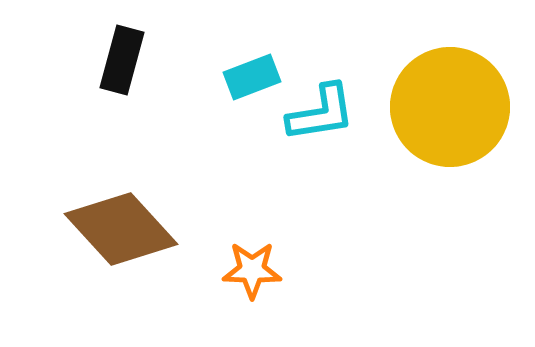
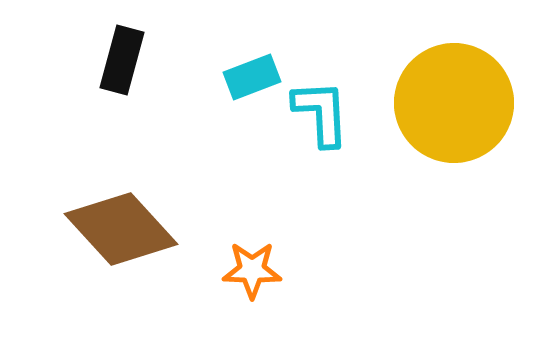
yellow circle: moved 4 px right, 4 px up
cyan L-shape: rotated 84 degrees counterclockwise
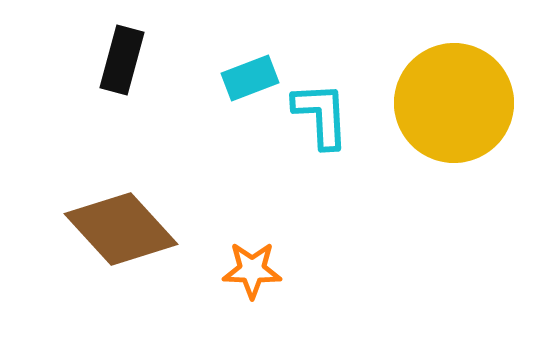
cyan rectangle: moved 2 px left, 1 px down
cyan L-shape: moved 2 px down
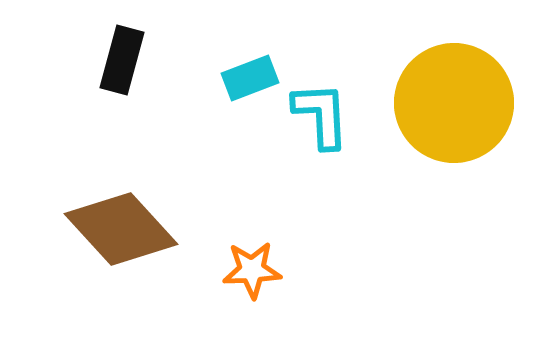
orange star: rotated 4 degrees counterclockwise
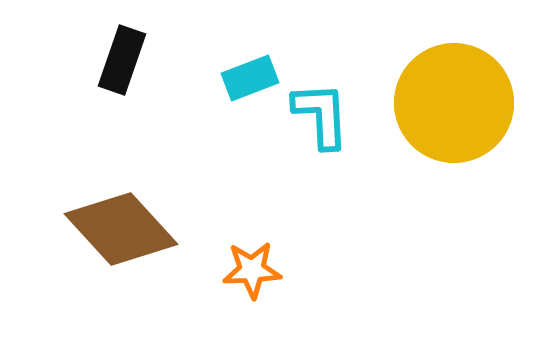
black rectangle: rotated 4 degrees clockwise
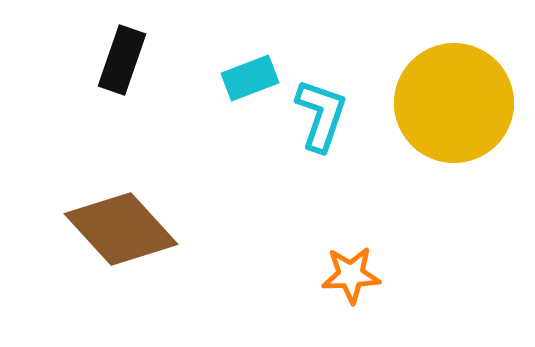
cyan L-shape: rotated 22 degrees clockwise
orange star: moved 99 px right, 5 px down
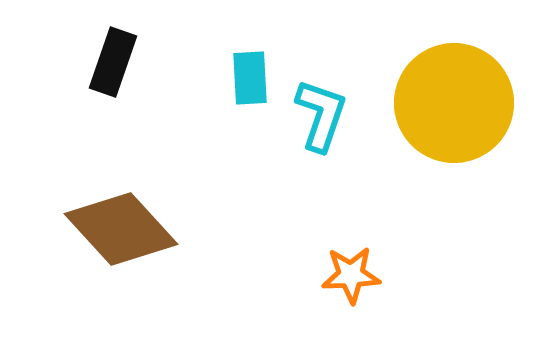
black rectangle: moved 9 px left, 2 px down
cyan rectangle: rotated 72 degrees counterclockwise
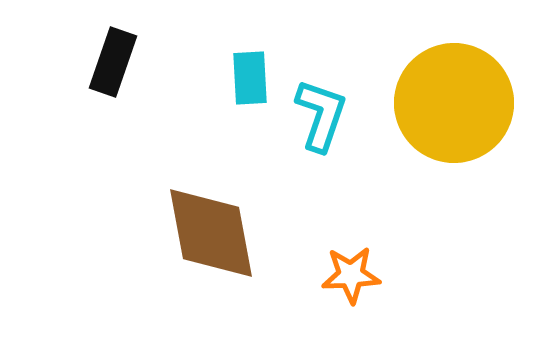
brown diamond: moved 90 px right, 4 px down; rotated 32 degrees clockwise
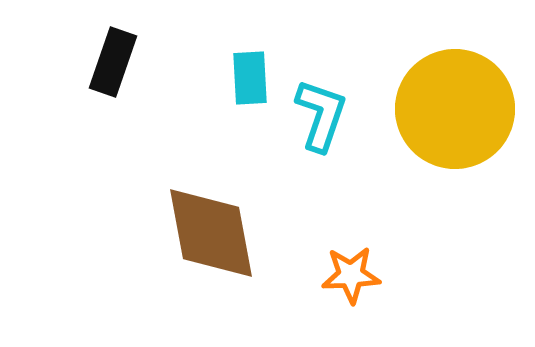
yellow circle: moved 1 px right, 6 px down
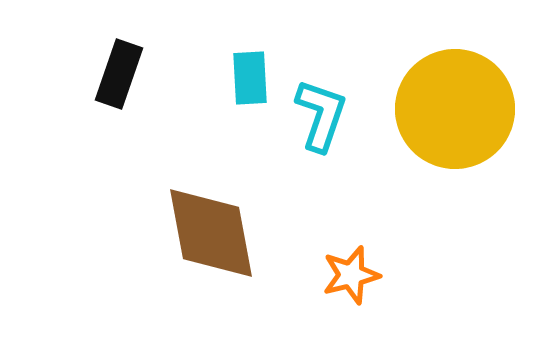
black rectangle: moved 6 px right, 12 px down
orange star: rotated 12 degrees counterclockwise
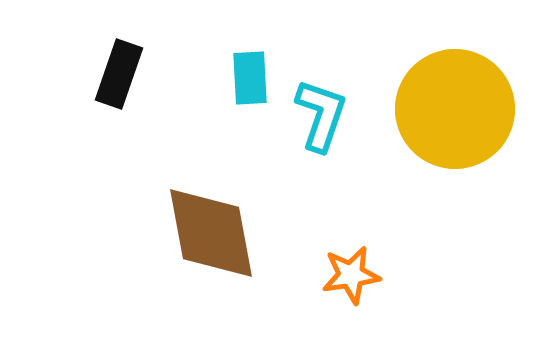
orange star: rotated 6 degrees clockwise
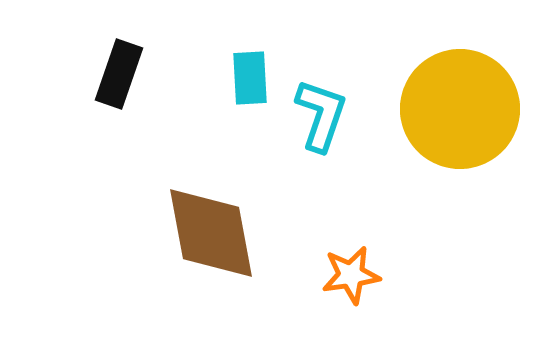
yellow circle: moved 5 px right
